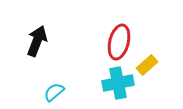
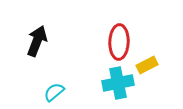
red ellipse: rotated 12 degrees counterclockwise
yellow rectangle: rotated 15 degrees clockwise
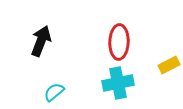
black arrow: moved 4 px right
yellow rectangle: moved 22 px right
